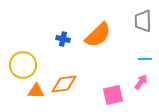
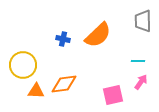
cyan line: moved 7 px left, 2 px down
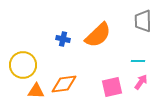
pink square: moved 1 px left, 8 px up
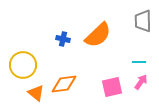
cyan line: moved 1 px right, 1 px down
orange triangle: moved 2 px down; rotated 36 degrees clockwise
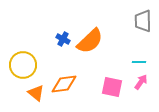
orange semicircle: moved 8 px left, 6 px down
blue cross: rotated 16 degrees clockwise
pink square: rotated 25 degrees clockwise
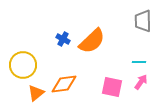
orange semicircle: moved 2 px right
orange triangle: rotated 42 degrees clockwise
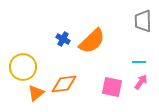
yellow circle: moved 2 px down
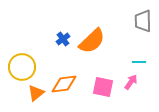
blue cross: rotated 24 degrees clockwise
yellow circle: moved 1 px left
pink arrow: moved 10 px left
pink square: moved 9 px left
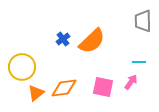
orange diamond: moved 4 px down
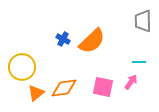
blue cross: rotated 24 degrees counterclockwise
